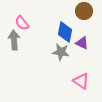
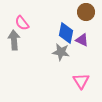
brown circle: moved 2 px right, 1 px down
blue diamond: moved 1 px right, 1 px down
purple triangle: moved 3 px up
pink triangle: rotated 24 degrees clockwise
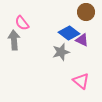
blue diamond: moved 3 px right; rotated 65 degrees counterclockwise
gray star: rotated 24 degrees counterclockwise
pink triangle: rotated 18 degrees counterclockwise
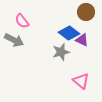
pink semicircle: moved 2 px up
gray arrow: rotated 120 degrees clockwise
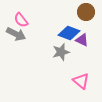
pink semicircle: moved 1 px left, 1 px up
blue diamond: rotated 15 degrees counterclockwise
gray arrow: moved 2 px right, 6 px up
